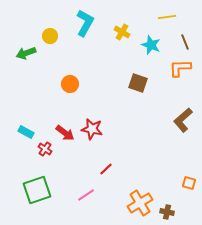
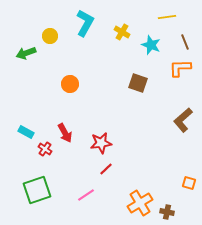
red star: moved 9 px right, 14 px down; rotated 20 degrees counterclockwise
red arrow: rotated 24 degrees clockwise
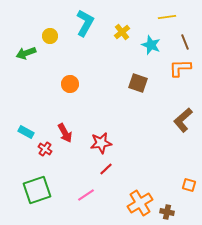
yellow cross: rotated 21 degrees clockwise
orange square: moved 2 px down
